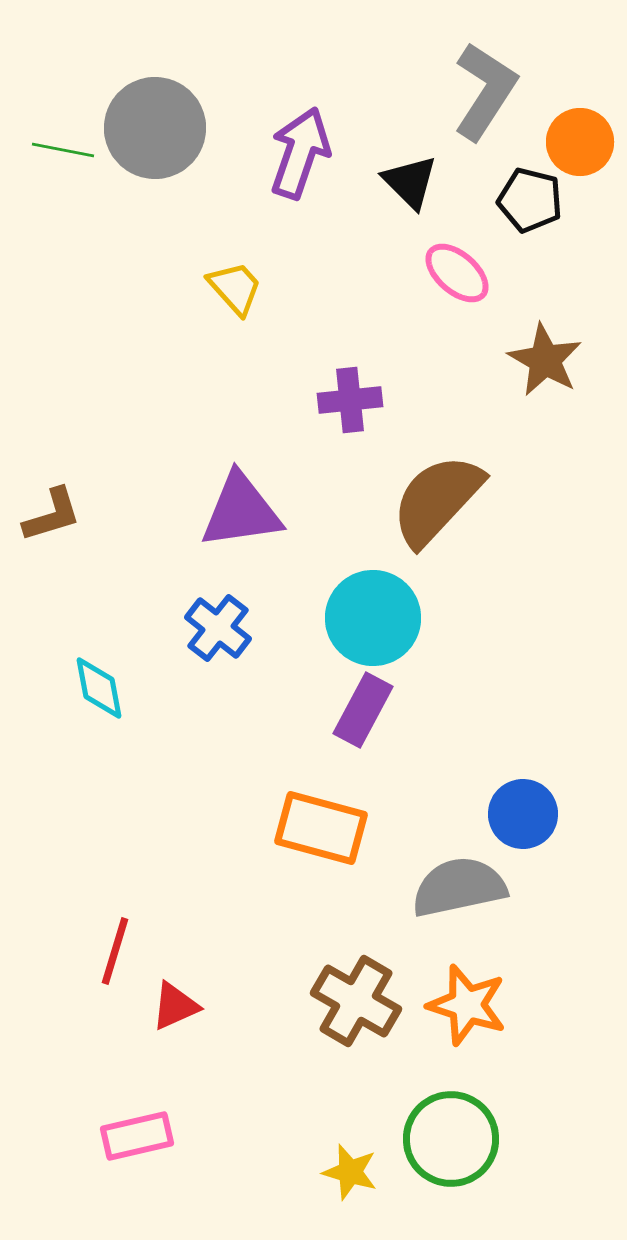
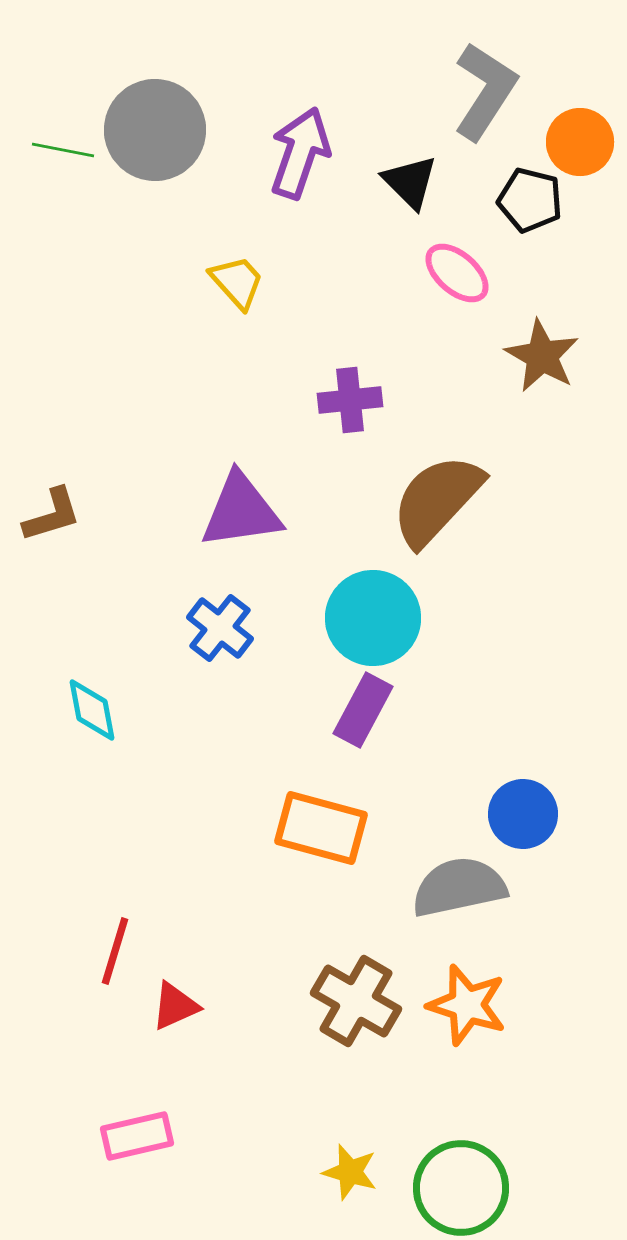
gray circle: moved 2 px down
yellow trapezoid: moved 2 px right, 6 px up
brown star: moved 3 px left, 4 px up
blue cross: moved 2 px right
cyan diamond: moved 7 px left, 22 px down
green circle: moved 10 px right, 49 px down
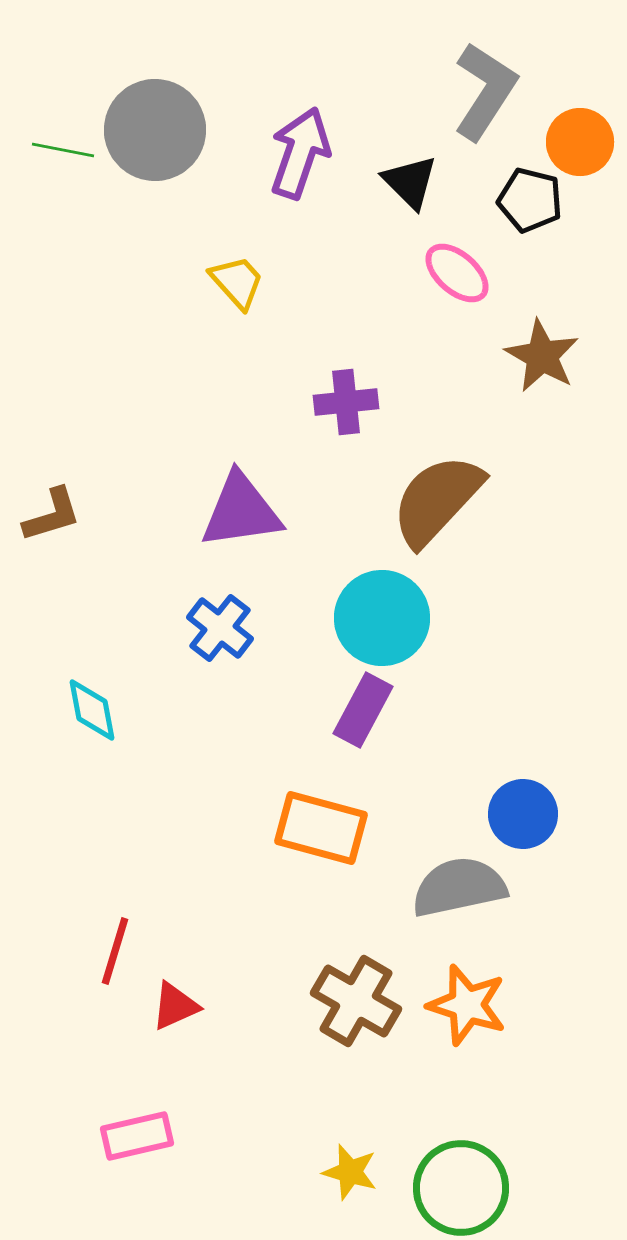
purple cross: moved 4 px left, 2 px down
cyan circle: moved 9 px right
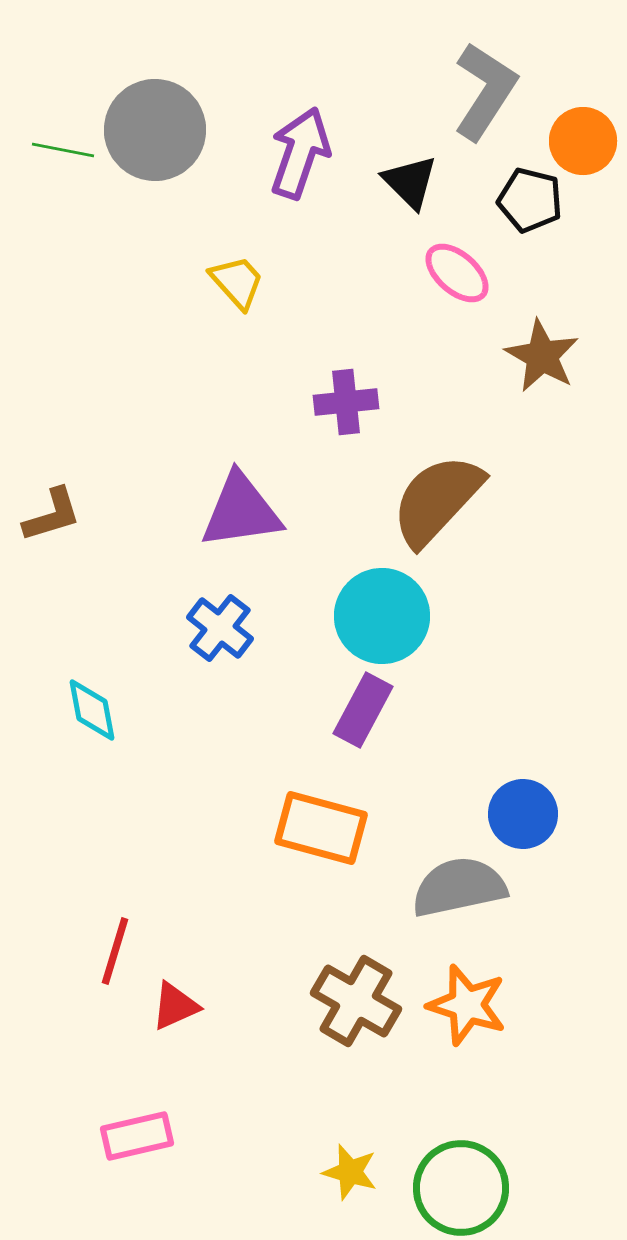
orange circle: moved 3 px right, 1 px up
cyan circle: moved 2 px up
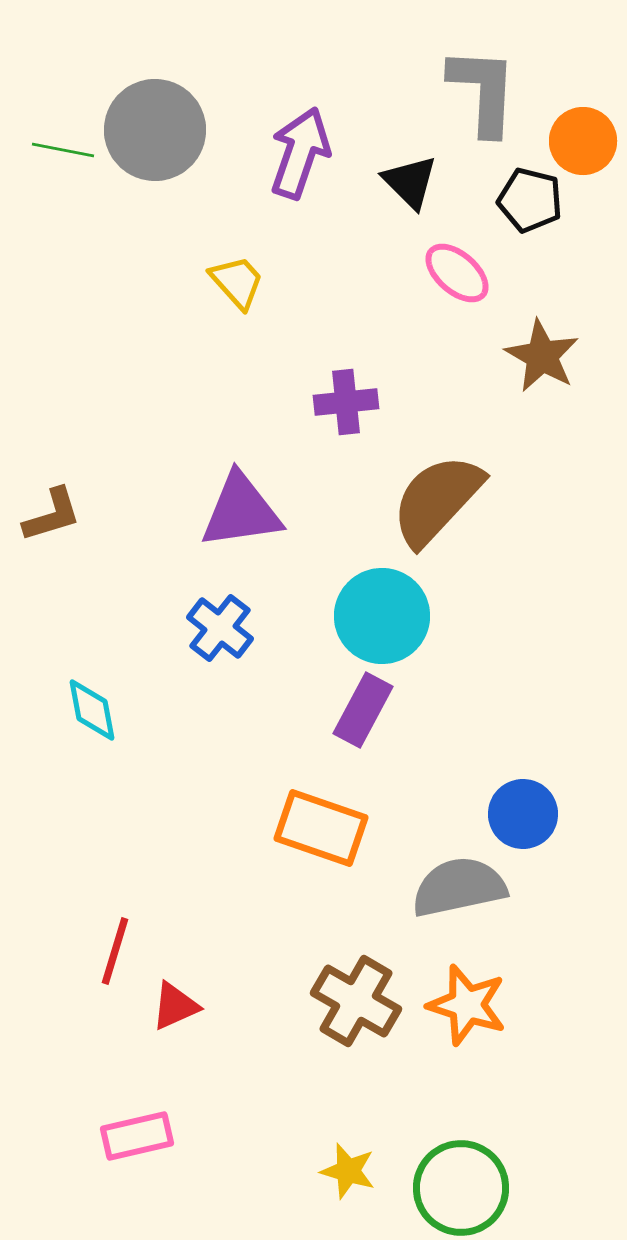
gray L-shape: moved 2 px left; rotated 30 degrees counterclockwise
orange rectangle: rotated 4 degrees clockwise
yellow star: moved 2 px left, 1 px up
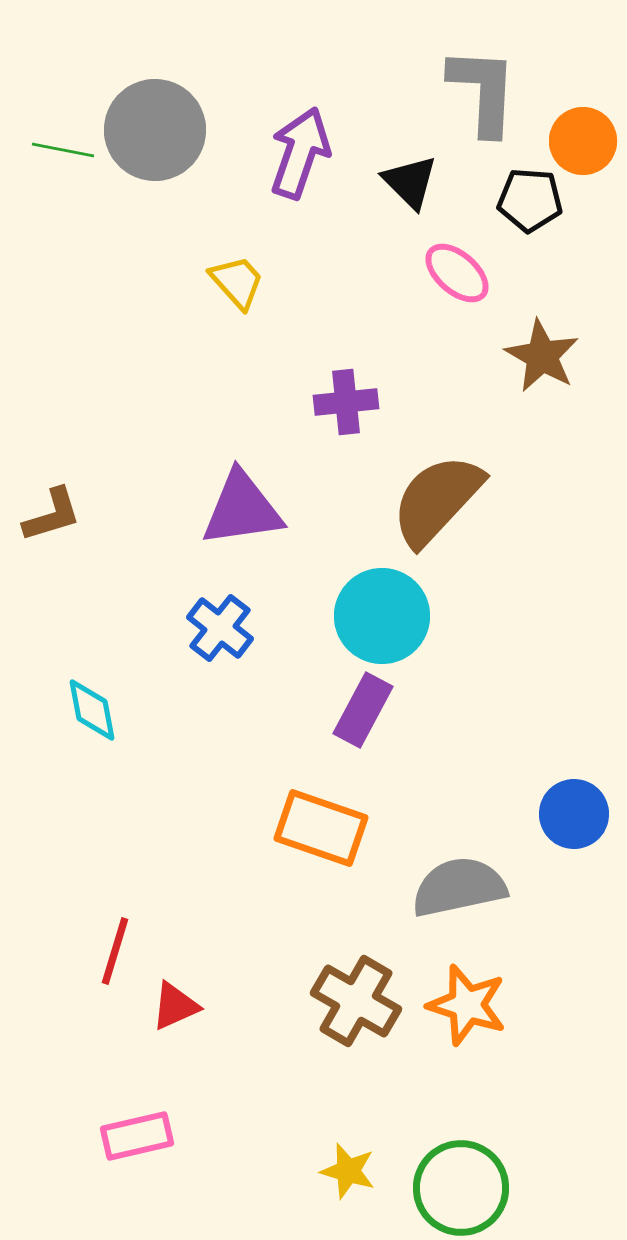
black pentagon: rotated 10 degrees counterclockwise
purple triangle: moved 1 px right, 2 px up
blue circle: moved 51 px right
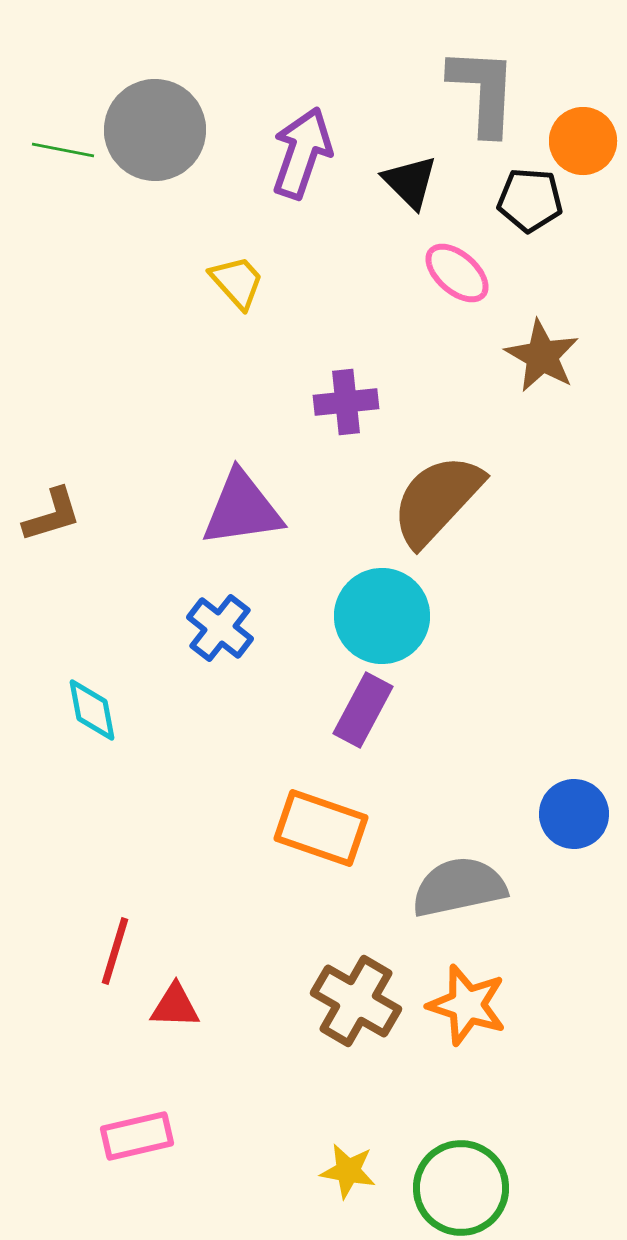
purple arrow: moved 2 px right
red triangle: rotated 26 degrees clockwise
yellow star: rotated 6 degrees counterclockwise
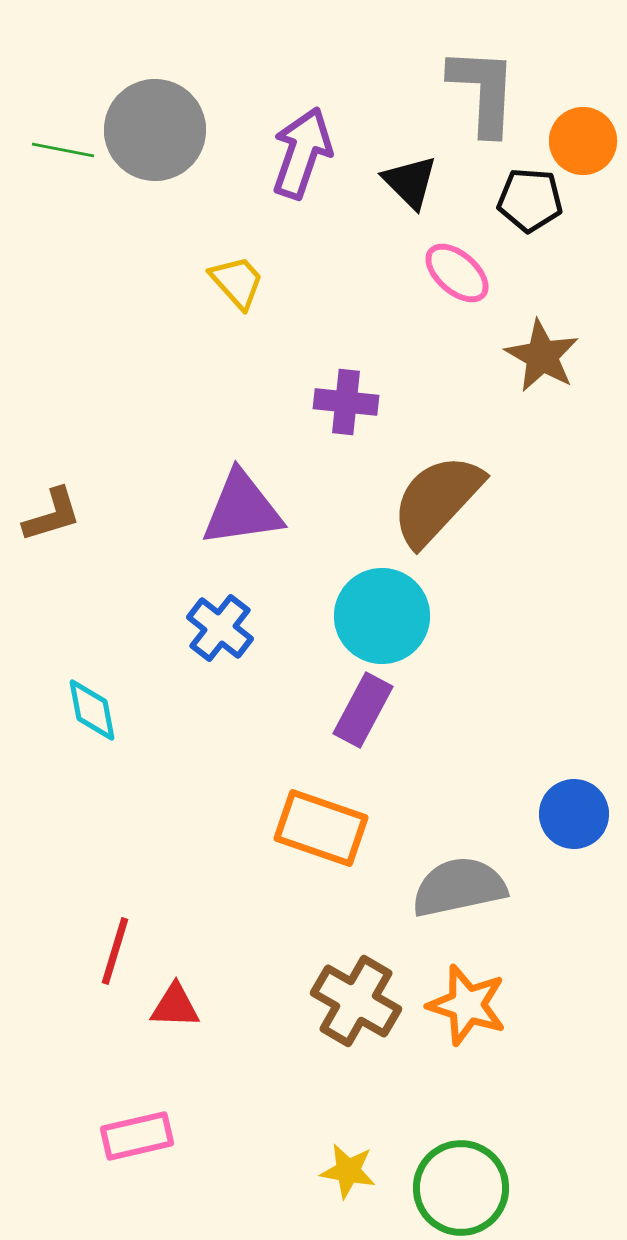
purple cross: rotated 12 degrees clockwise
